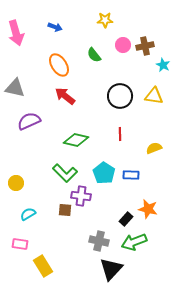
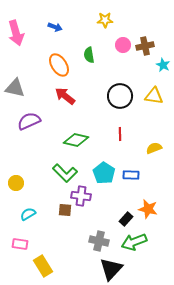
green semicircle: moved 5 px left; rotated 28 degrees clockwise
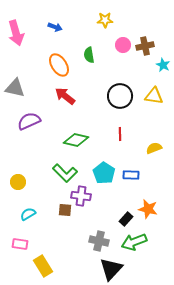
yellow circle: moved 2 px right, 1 px up
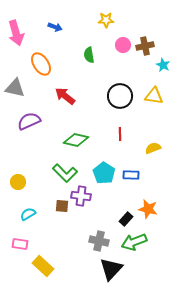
yellow star: moved 1 px right
orange ellipse: moved 18 px left, 1 px up
yellow semicircle: moved 1 px left
brown square: moved 3 px left, 4 px up
yellow rectangle: rotated 15 degrees counterclockwise
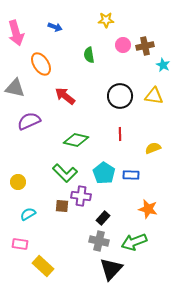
black rectangle: moved 23 px left, 1 px up
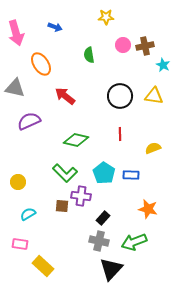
yellow star: moved 3 px up
